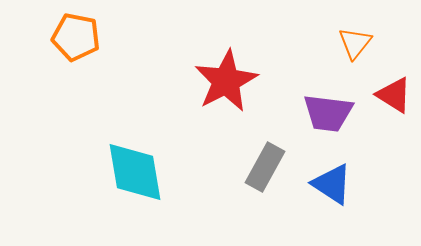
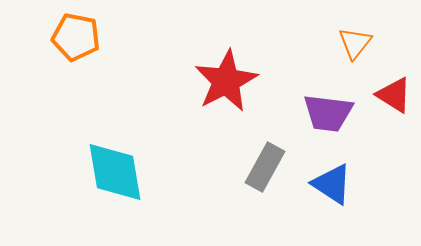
cyan diamond: moved 20 px left
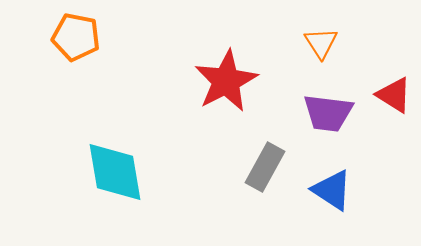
orange triangle: moved 34 px left; rotated 12 degrees counterclockwise
blue triangle: moved 6 px down
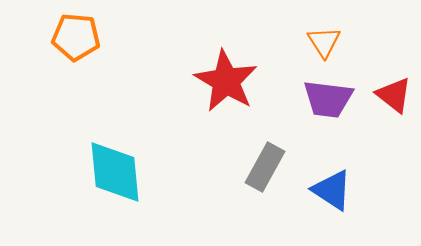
orange pentagon: rotated 6 degrees counterclockwise
orange triangle: moved 3 px right, 1 px up
red star: rotated 14 degrees counterclockwise
red triangle: rotated 6 degrees clockwise
purple trapezoid: moved 14 px up
cyan diamond: rotated 4 degrees clockwise
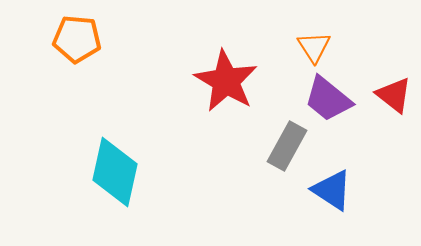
orange pentagon: moved 1 px right, 2 px down
orange triangle: moved 10 px left, 5 px down
purple trapezoid: rotated 32 degrees clockwise
gray rectangle: moved 22 px right, 21 px up
cyan diamond: rotated 18 degrees clockwise
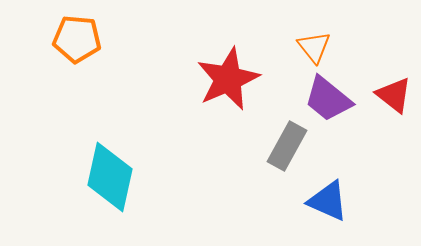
orange triangle: rotated 6 degrees counterclockwise
red star: moved 2 px right, 2 px up; rotated 18 degrees clockwise
cyan diamond: moved 5 px left, 5 px down
blue triangle: moved 4 px left, 11 px down; rotated 9 degrees counterclockwise
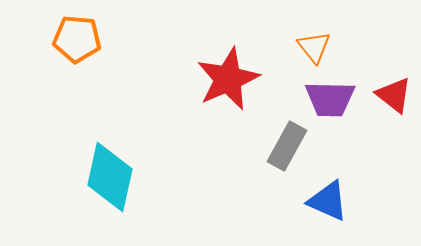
purple trapezoid: moved 2 px right; rotated 38 degrees counterclockwise
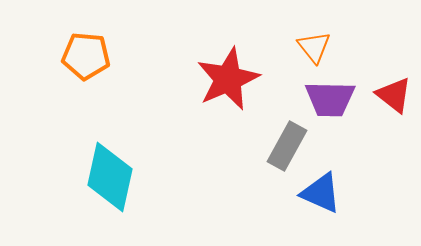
orange pentagon: moved 9 px right, 17 px down
blue triangle: moved 7 px left, 8 px up
